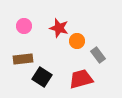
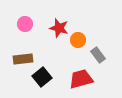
pink circle: moved 1 px right, 2 px up
orange circle: moved 1 px right, 1 px up
black square: rotated 18 degrees clockwise
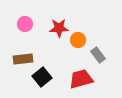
red star: rotated 18 degrees counterclockwise
